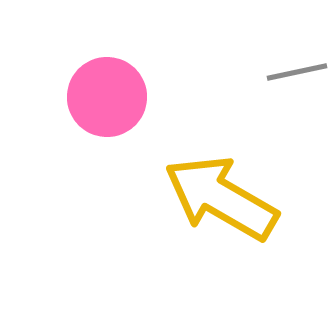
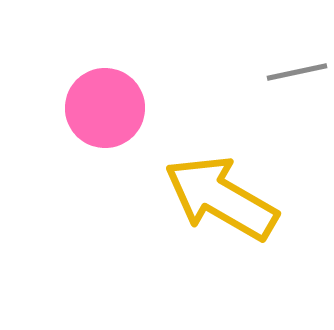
pink circle: moved 2 px left, 11 px down
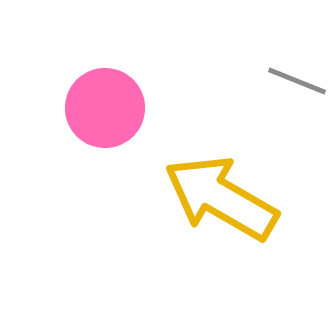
gray line: moved 9 px down; rotated 34 degrees clockwise
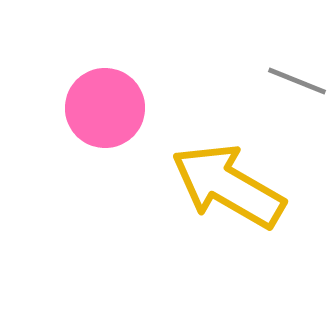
yellow arrow: moved 7 px right, 12 px up
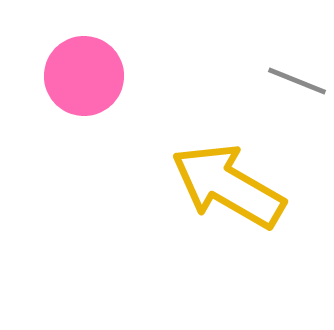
pink circle: moved 21 px left, 32 px up
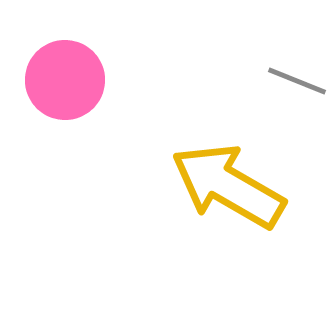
pink circle: moved 19 px left, 4 px down
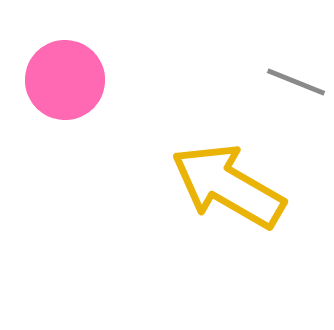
gray line: moved 1 px left, 1 px down
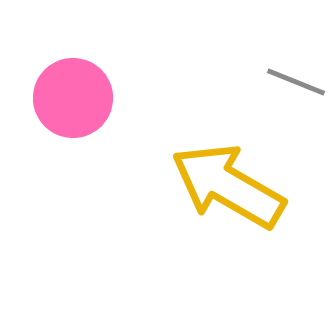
pink circle: moved 8 px right, 18 px down
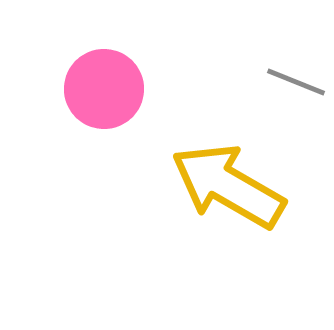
pink circle: moved 31 px right, 9 px up
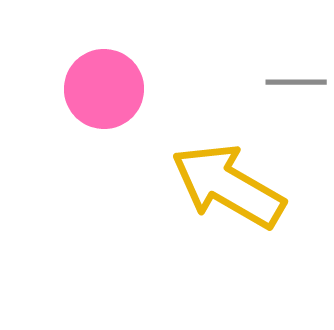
gray line: rotated 22 degrees counterclockwise
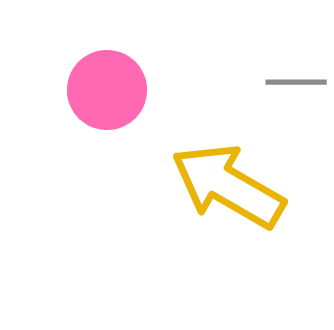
pink circle: moved 3 px right, 1 px down
